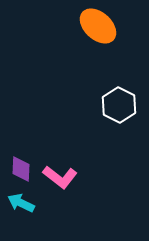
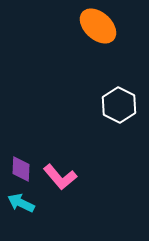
pink L-shape: rotated 12 degrees clockwise
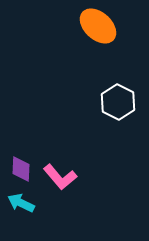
white hexagon: moved 1 px left, 3 px up
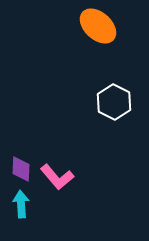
white hexagon: moved 4 px left
pink L-shape: moved 3 px left
cyan arrow: moved 1 px down; rotated 60 degrees clockwise
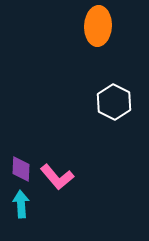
orange ellipse: rotated 51 degrees clockwise
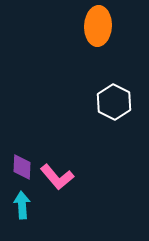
purple diamond: moved 1 px right, 2 px up
cyan arrow: moved 1 px right, 1 px down
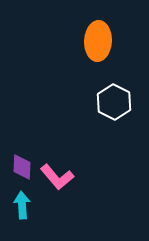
orange ellipse: moved 15 px down
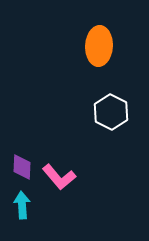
orange ellipse: moved 1 px right, 5 px down
white hexagon: moved 3 px left, 10 px down
pink L-shape: moved 2 px right
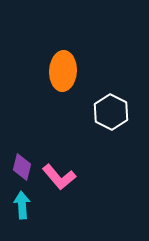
orange ellipse: moved 36 px left, 25 px down
purple diamond: rotated 12 degrees clockwise
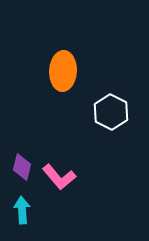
cyan arrow: moved 5 px down
